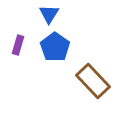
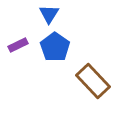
purple rectangle: rotated 48 degrees clockwise
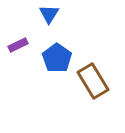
blue pentagon: moved 2 px right, 11 px down
brown rectangle: rotated 12 degrees clockwise
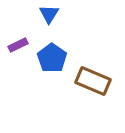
blue pentagon: moved 5 px left
brown rectangle: rotated 36 degrees counterclockwise
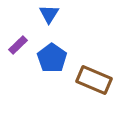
purple rectangle: rotated 18 degrees counterclockwise
brown rectangle: moved 1 px right, 1 px up
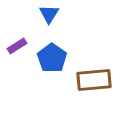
purple rectangle: moved 1 px left, 1 px down; rotated 12 degrees clockwise
brown rectangle: rotated 28 degrees counterclockwise
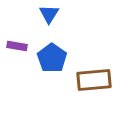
purple rectangle: rotated 42 degrees clockwise
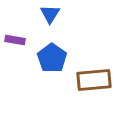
blue triangle: moved 1 px right
purple rectangle: moved 2 px left, 6 px up
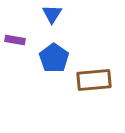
blue triangle: moved 2 px right
blue pentagon: moved 2 px right
